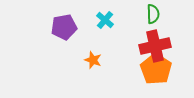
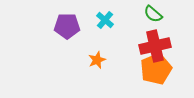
green semicircle: rotated 132 degrees clockwise
purple pentagon: moved 3 px right, 1 px up; rotated 10 degrees clockwise
orange star: moved 4 px right; rotated 30 degrees clockwise
orange pentagon: rotated 16 degrees clockwise
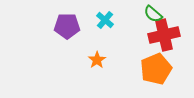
red cross: moved 9 px right, 11 px up
orange star: rotated 12 degrees counterclockwise
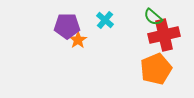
green semicircle: moved 3 px down
orange star: moved 19 px left, 20 px up
